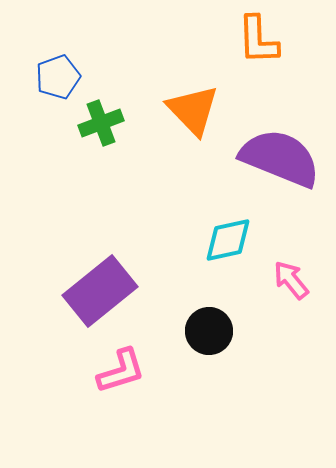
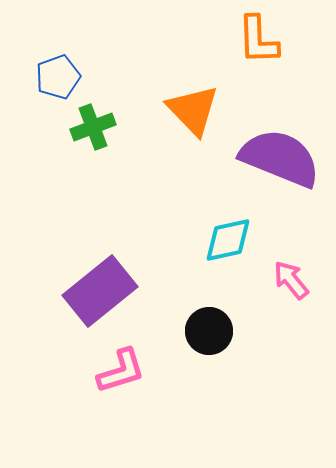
green cross: moved 8 px left, 4 px down
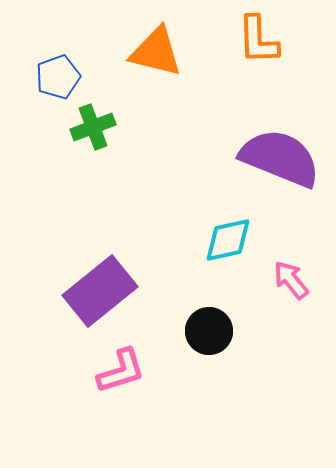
orange triangle: moved 37 px left, 58 px up; rotated 32 degrees counterclockwise
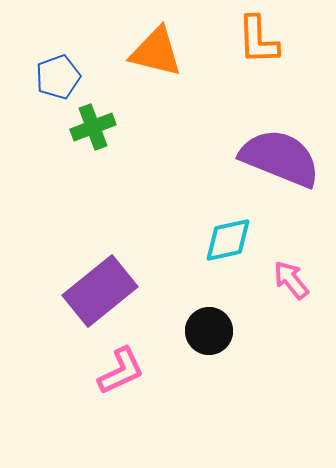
pink L-shape: rotated 8 degrees counterclockwise
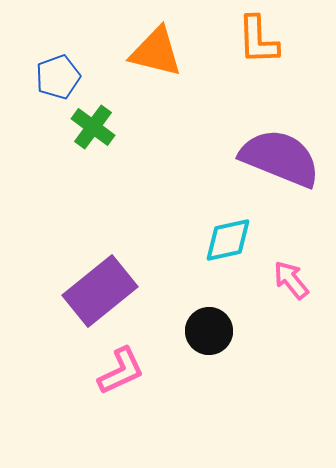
green cross: rotated 33 degrees counterclockwise
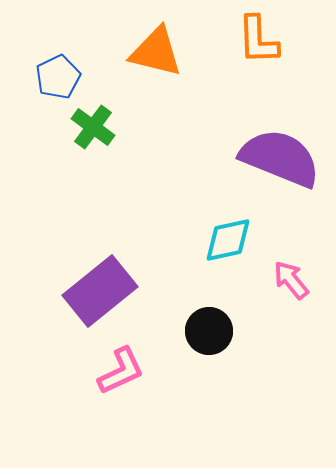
blue pentagon: rotated 6 degrees counterclockwise
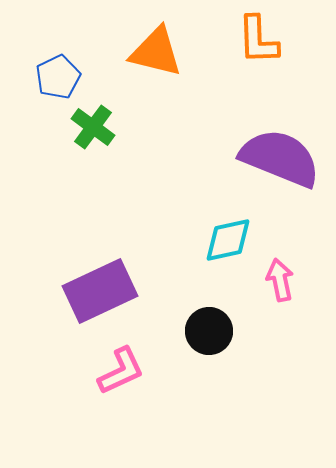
pink arrow: moved 11 px left; rotated 27 degrees clockwise
purple rectangle: rotated 14 degrees clockwise
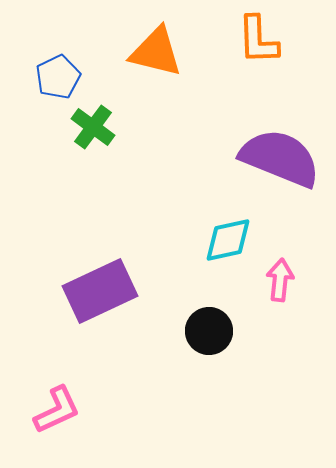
pink arrow: rotated 18 degrees clockwise
pink L-shape: moved 64 px left, 39 px down
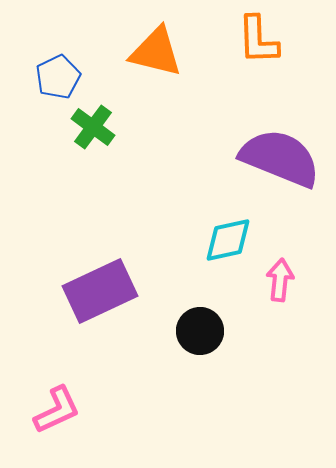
black circle: moved 9 px left
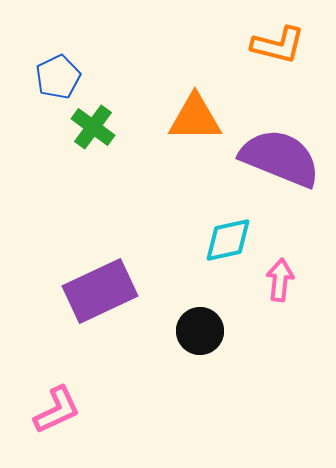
orange L-shape: moved 20 px right, 5 px down; rotated 74 degrees counterclockwise
orange triangle: moved 39 px right, 66 px down; rotated 14 degrees counterclockwise
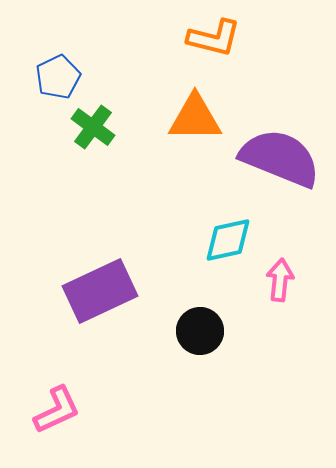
orange L-shape: moved 64 px left, 7 px up
